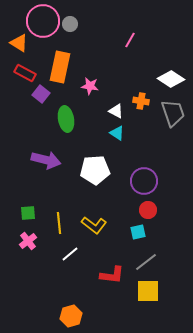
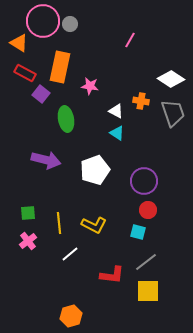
white pentagon: rotated 16 degrees counterclockwise
yellow L-shape: rotated 10 degrees counterclockwise
cyan square: rotated 28 degrees clockwise
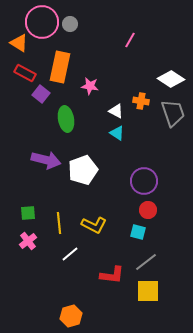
pink circle: moved 1 px left, 1 px down
white pentagon: moved 12 px left
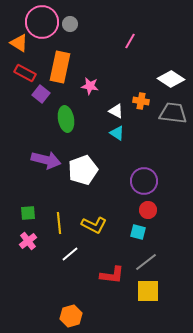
pink line: moved 1 px down
gray trapezoid: rotated 64 degrees counterclockwise
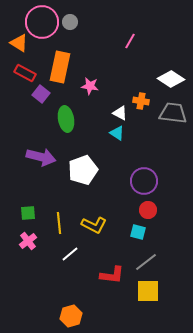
gray circle: moved 2 px up
white triangle: moved 4 px right, 2 px down
purple arrow: moved 5 px left, 3 px up
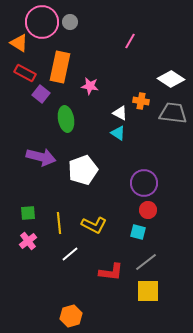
cyan triangle: moved 1 px right
purple circle: moved 2 px down
red L-shape: moved 1 px left, 3 px up
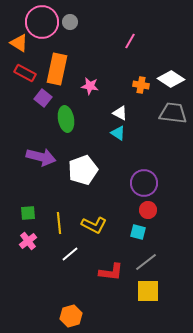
orange rectangle: moved 3 px left, 2 px down
purple square: moved 2 px right, 4 px down
orange cross: moved 16 px up
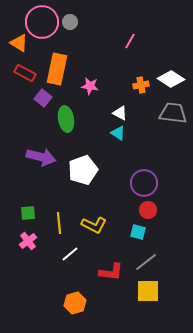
orange cross: rotated 21 degrees counterclockwise
orange hexagon: moved 4 px right, 13 px up
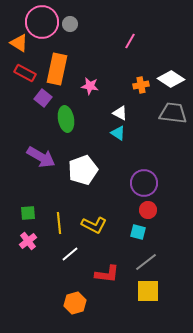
gray circle: moved 2 px down
purple arrow: rotated 16 degrees clockwise
red L-shape: moved 4 px left, 2 px down
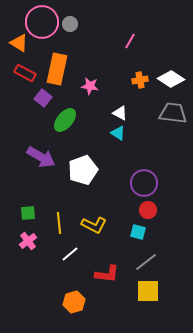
orange cross: moved 1 px left, 5 px up
green ellipse: moved 1 px left, 1 px down; rotated 50 degrees clockwise
orange hexagon: moved 1 px left, 1 px up
